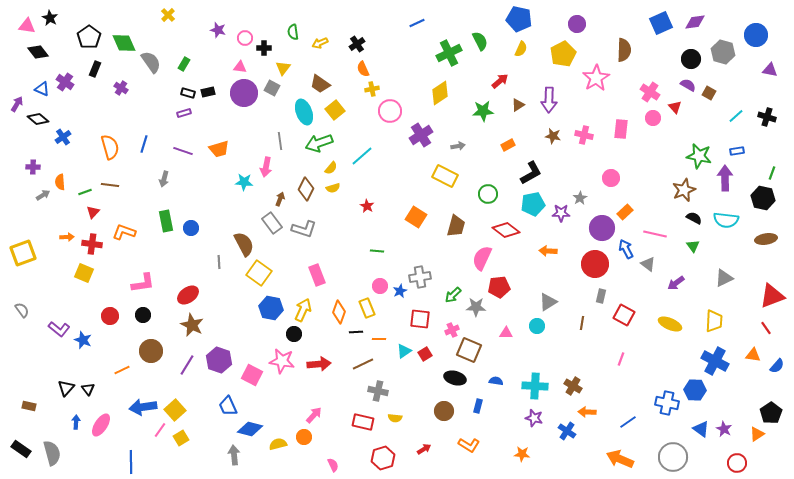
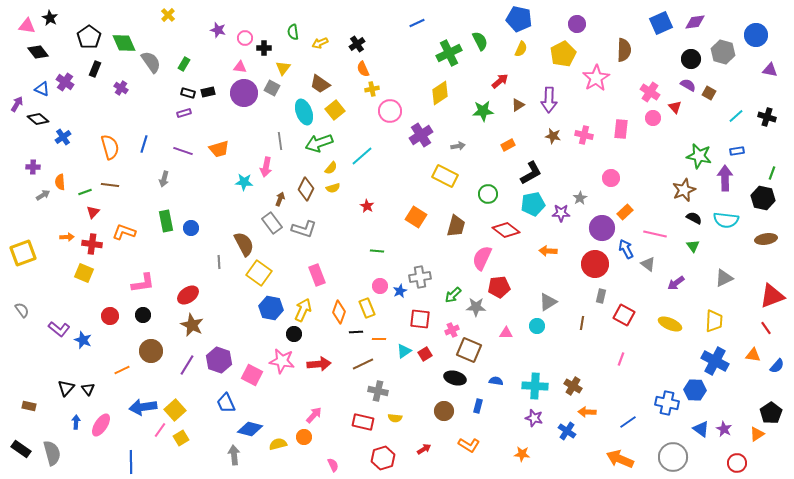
blue trapezoid at (228, 406): moved 2 px left, 3 px up
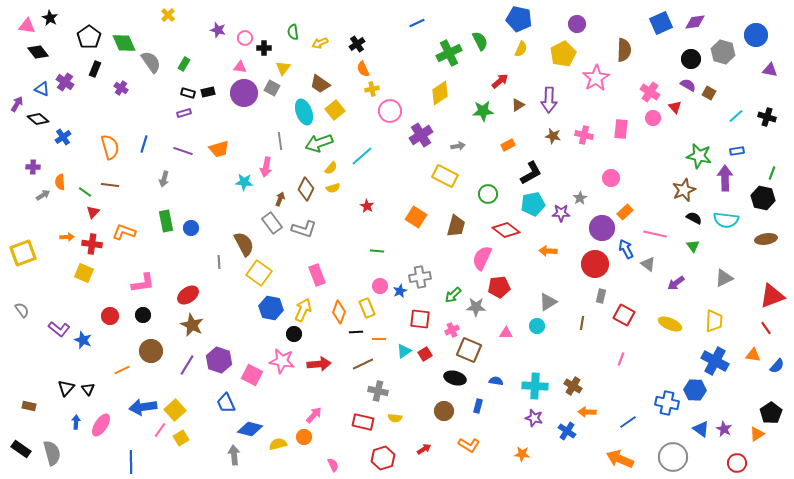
green line at (85, 192): rotated 56 degrees clockwise
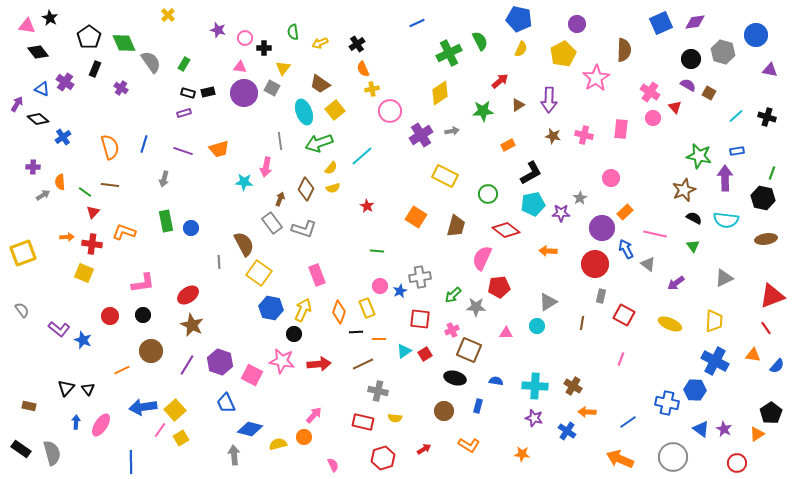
gray arrow at (458, 146): moved 6 px left, 15 px up
purple hexagon at (219, 360): moved 1 px right, 2 px down
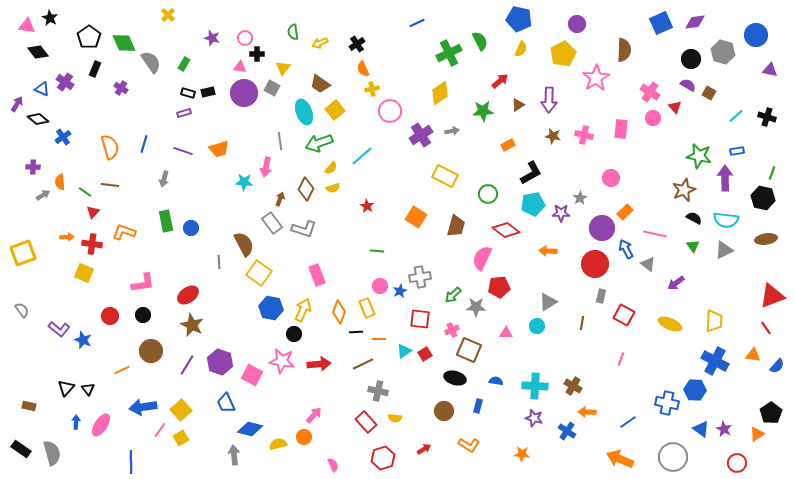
purple star at (218, 30): moved 6 px left, 8 px down
black cross at (264, 48): moved 7 px left, 6 px down
gray triangle at (724, 278): moved 28 px up
yellow square at (175, 410): moved 6 px right
red rectangle at (363, 422): moved 3 px right; rotated 35 degrees clockwise
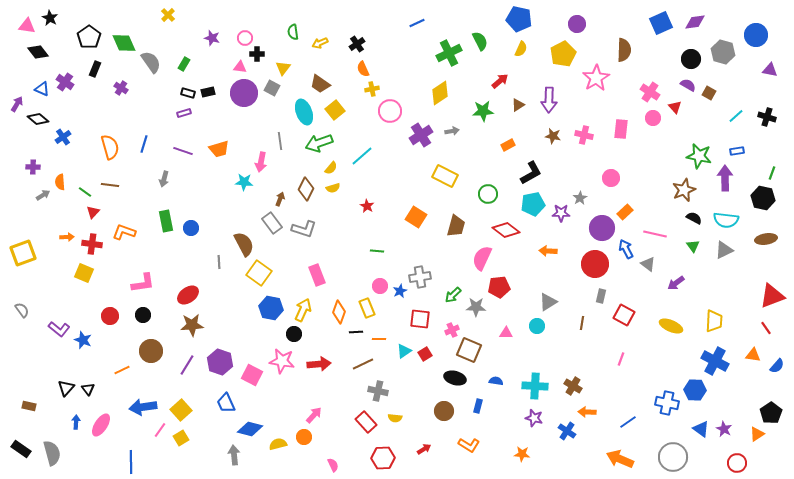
pink arrow at (266, 167): moved 5 px left, 5 px up
yellow ellipse at (670, 324): moved 1 px right, 2 px down
brown star at (192, 325): rotated 30 degrees counterclockwise
red hexagon at (383, 458): rotated 15 degrees clockwise
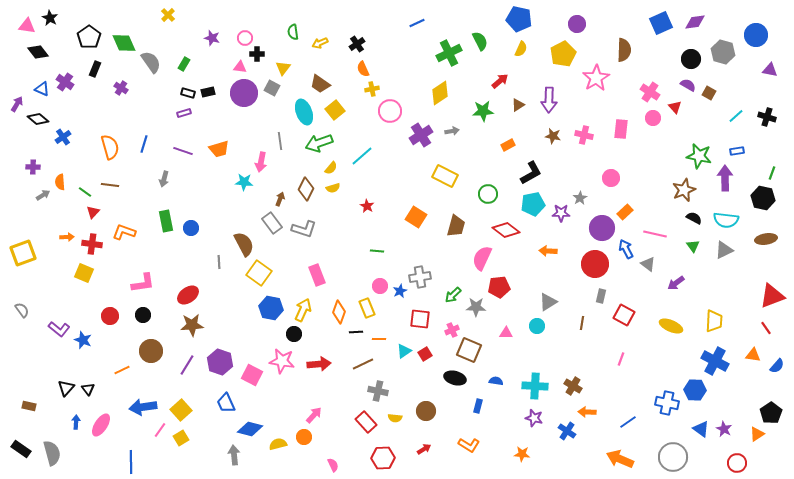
brown circle at (444, 411): moved 18 px left
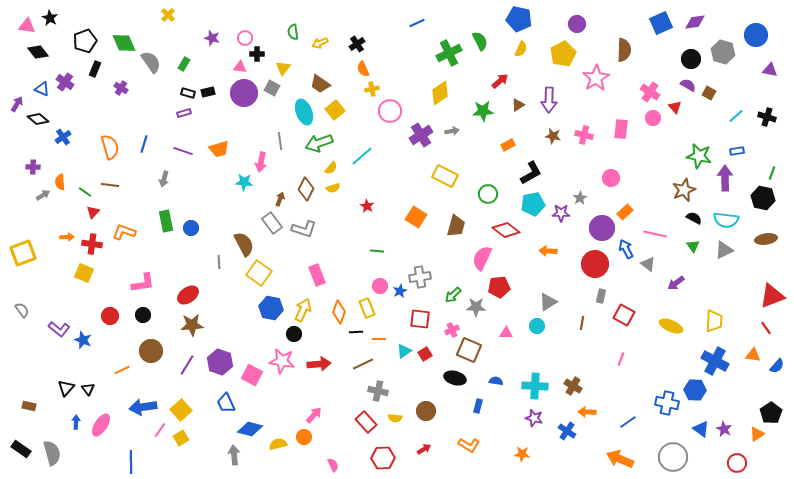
black pentagon at (89, 37): moved 4 px left, 4 px down; rotated 15 degrees clockwise
